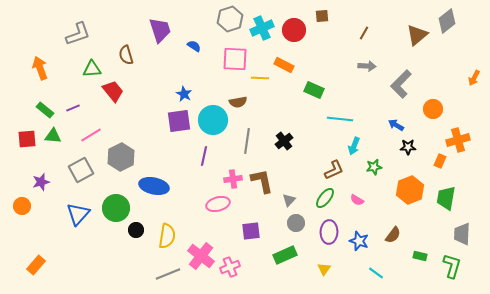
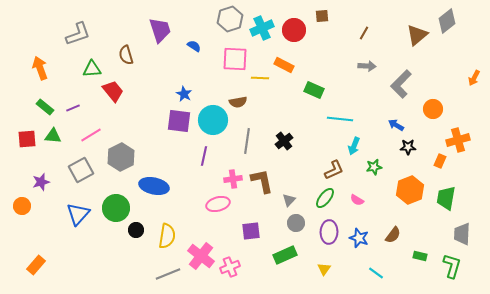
green rectangle at (45, 110): moved 3 px up
purple square at (179, 121): rotated 15 degrees clockwise
blue star at (359, 241): moved 3 px up
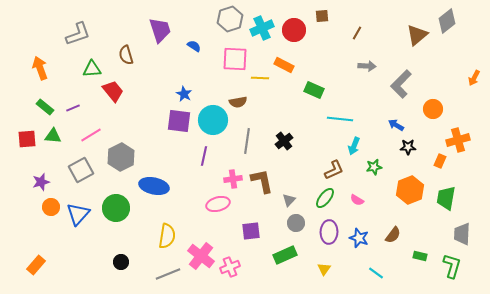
brown line at (364, 33): moved 7 px left
orange circle at (22, 206): moved 29 px right, 1 px down
black circle at (136, 230): moved 15 px left, 32 px down
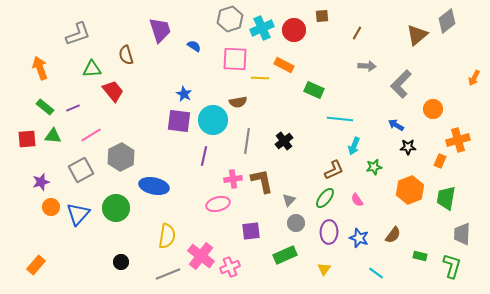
pink semicircle at (357, 200): rotated 24 degrees clockwise
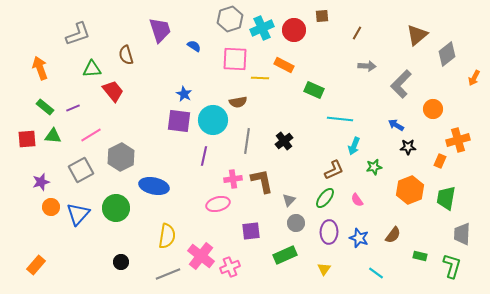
gray diamond at (447, 21): moved 33 px down
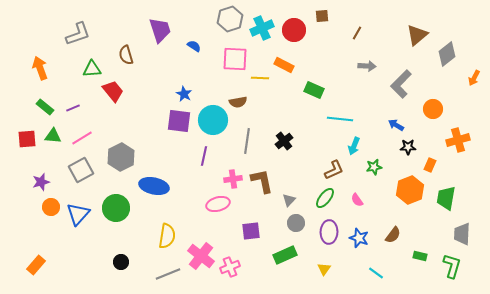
pink line at (91, 135): moved 9 px left, 3 px down
orange rectangle at (440, 161): moved 10 px left, 4 px down
